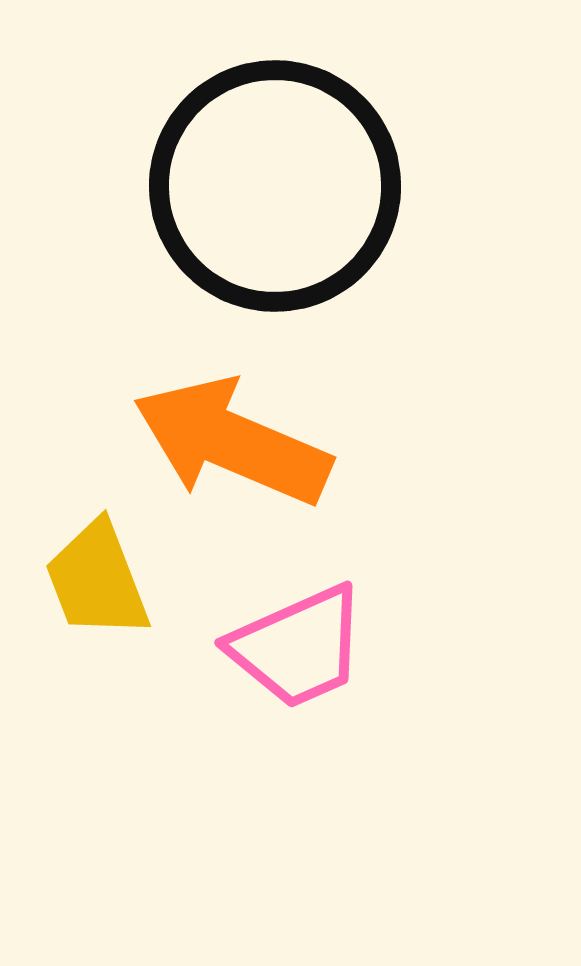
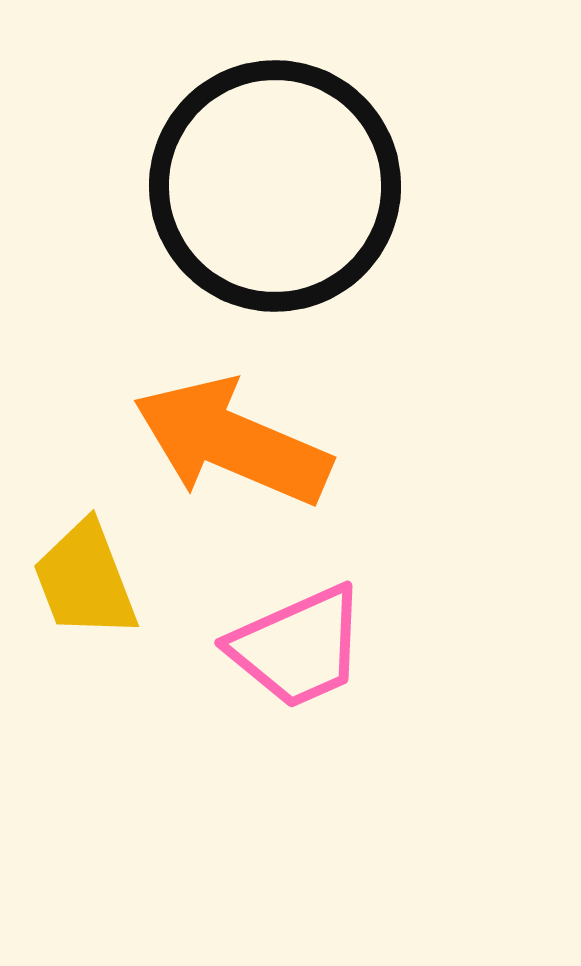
yellow trapezoid: moved 12 px left
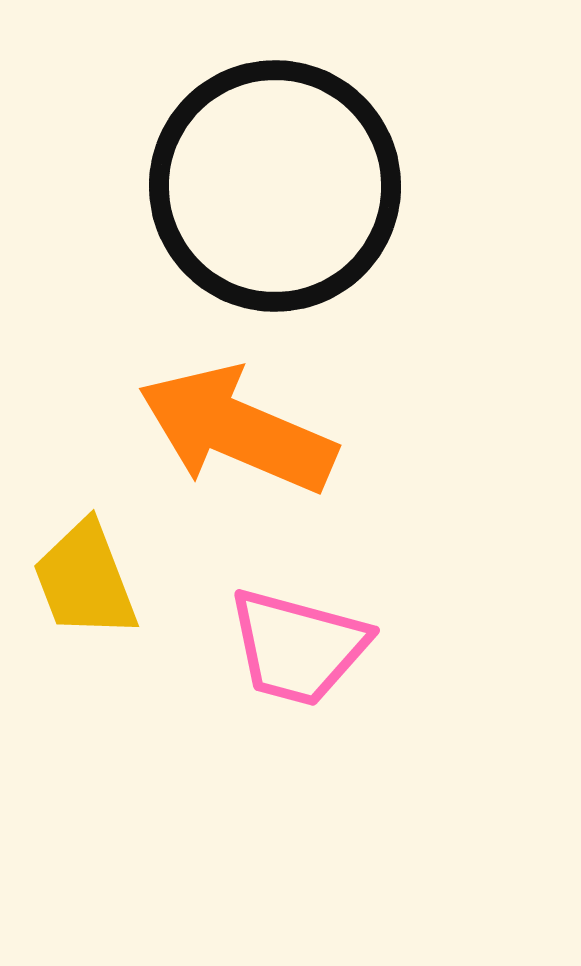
orange arrow: moved 5 px right, 12 px up
pink trapezoid: rotated 39 degrees clockwise
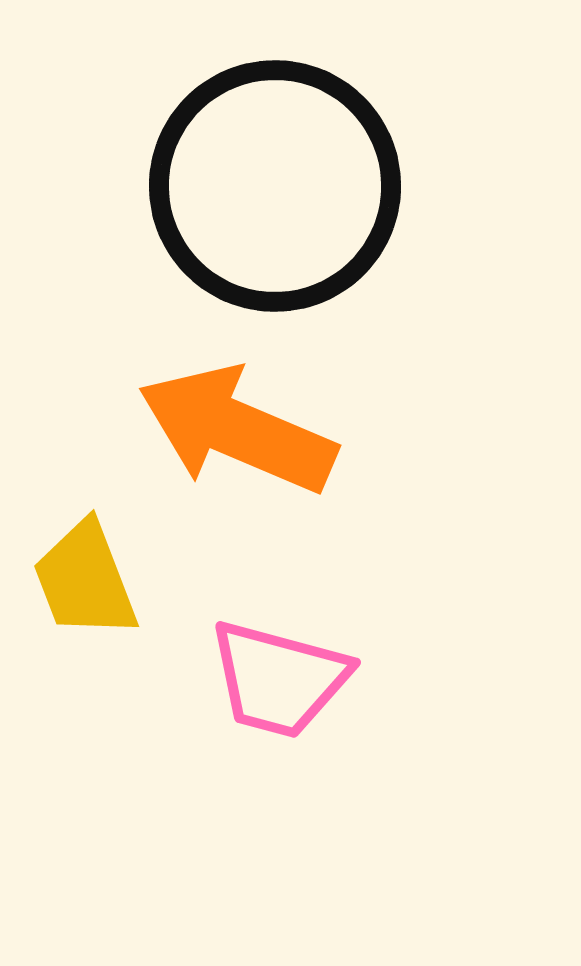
pink trapezoid: moved 19 px left, 32 px down
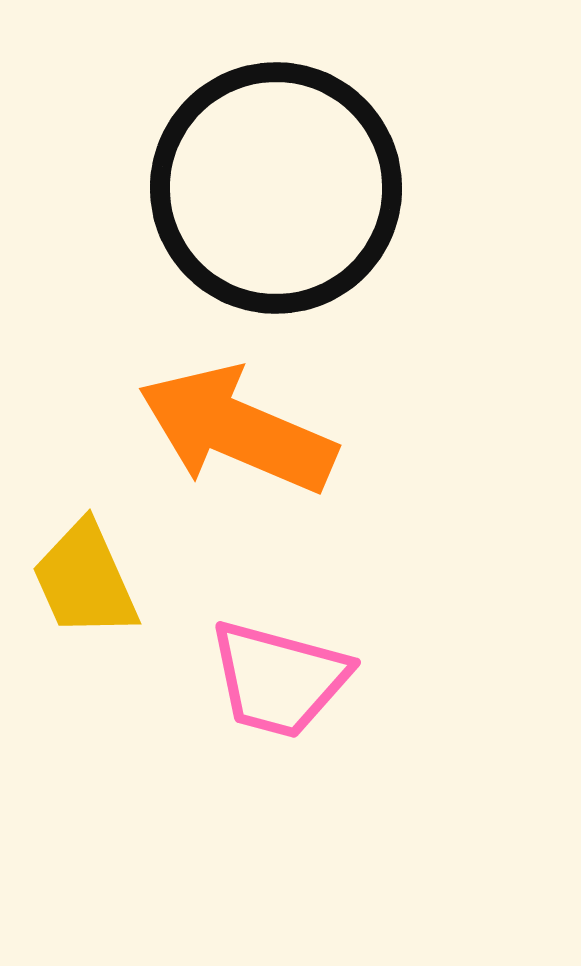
black circle: moved 1 px right, 2 px down
yellow trapezoid: rotated 3 degrees counterclockwise
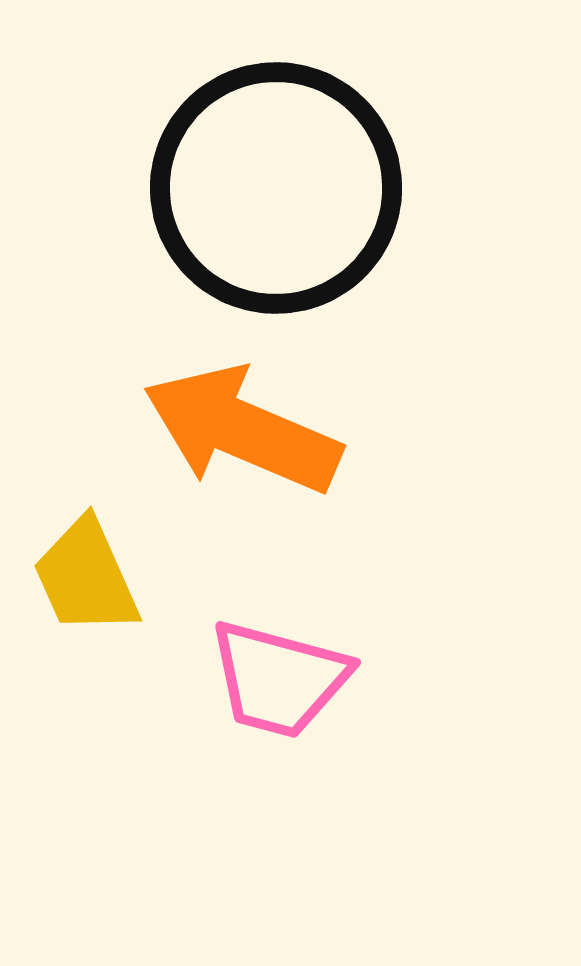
orange arrow: moved 5 px right
yellow trapezoid: moved 1 px right, 3 px up
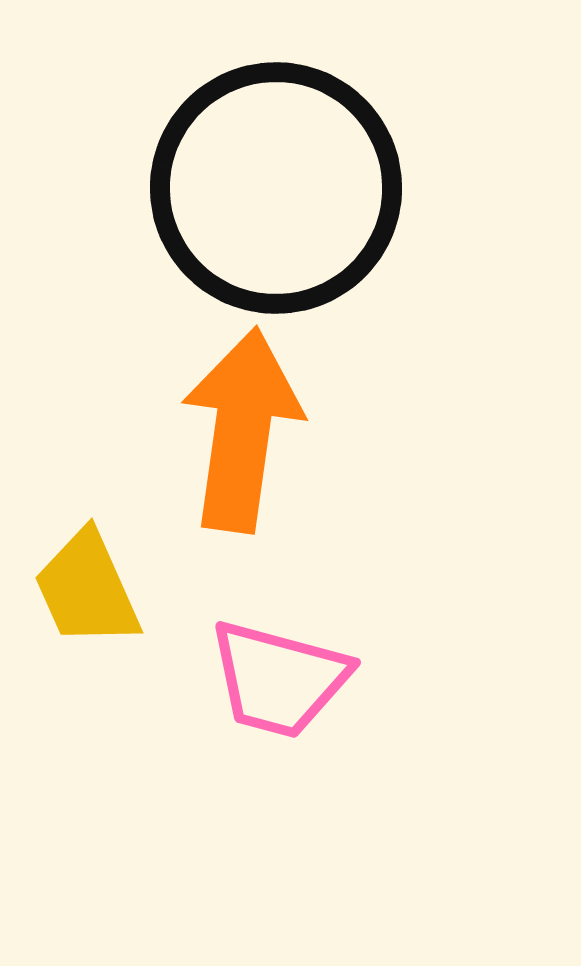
orange arrow: rotated 75 degrees clockwise
yellow trapezoid: moved 1 px right, 12 px down
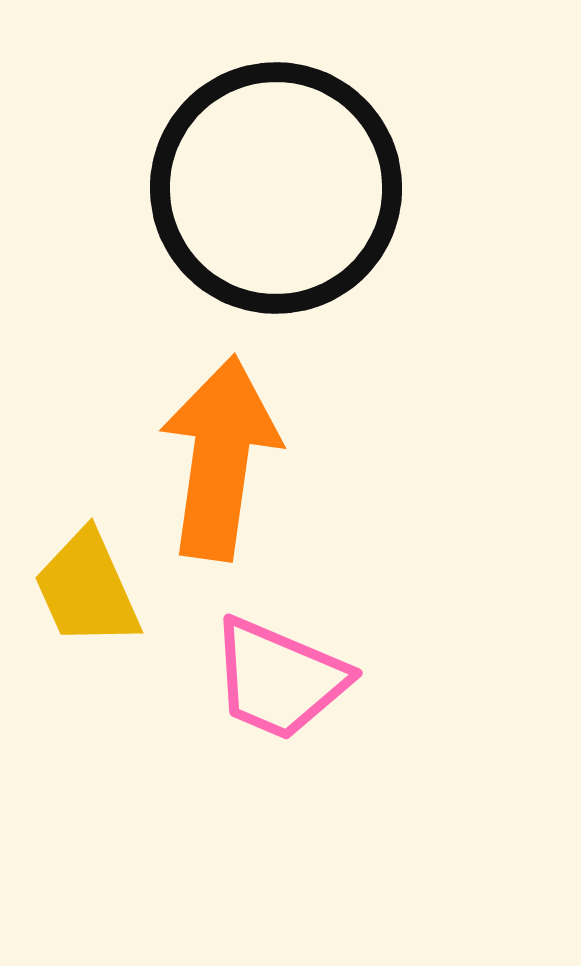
orange arrow: moved 22 px left, 28 px down
pink trapezoid: rotated 8 degrees clockwise
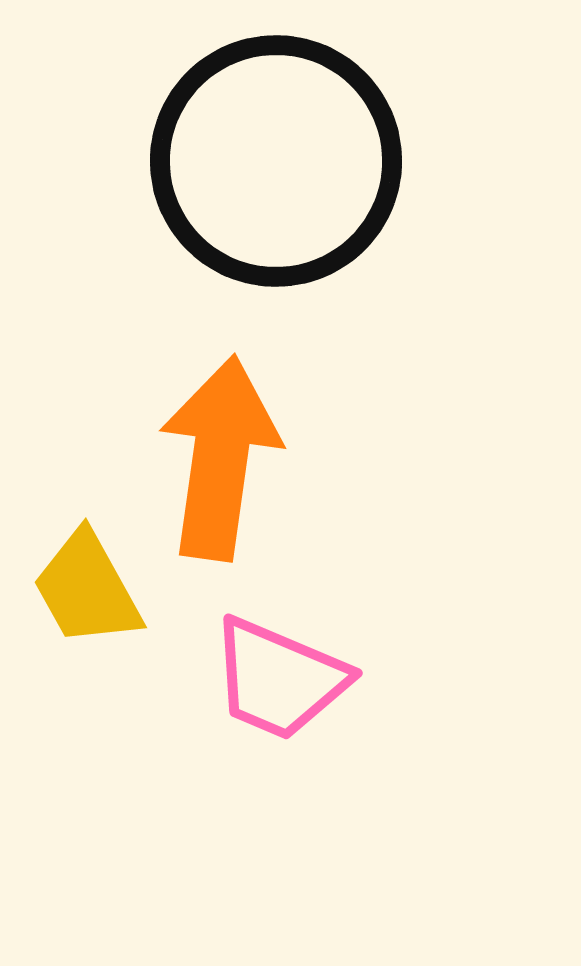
black circle: moved 27 px up
yellow trapezoid: rotated 5 degrees counterclockwise
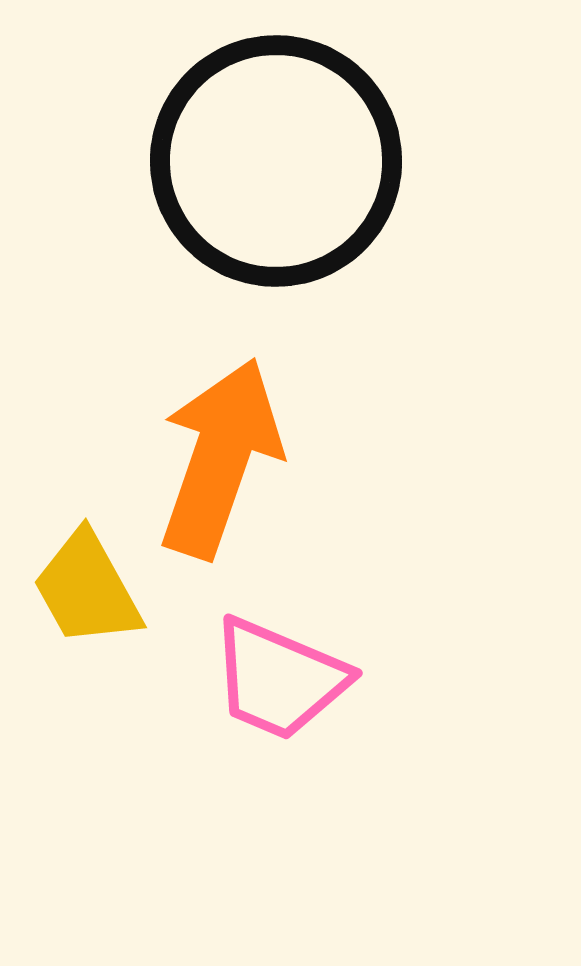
orange arrow: rotated 11 degrees clockwise
